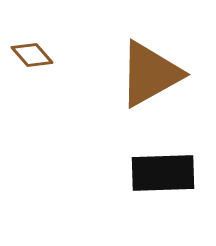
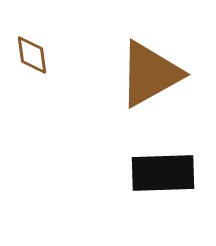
brown diamond: rotated 33 degrees clockwise
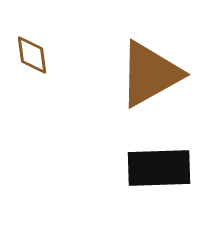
black rectangle: moved 4 px left, 5 px up
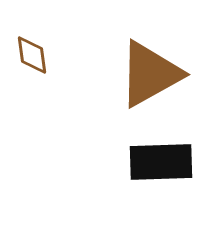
black rectangle: moved 2 px right, 6 px up
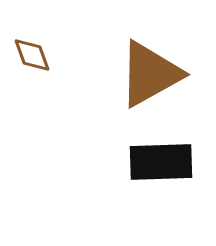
brown diamond: rotated 12 degrees counterclockwise
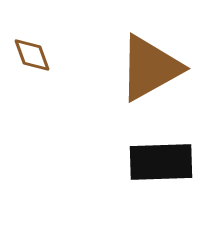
brown triangle: moved 6 px up
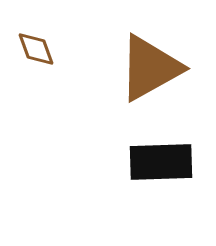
brown diamond: moved 4 px right, 6 px up
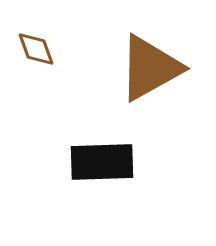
black rectangle: moved 59 px left
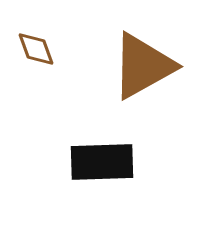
brown triangle: moved 7 px left, 2 px up
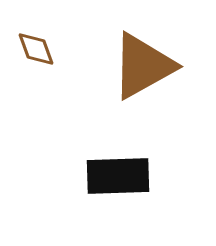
black rectangle: moved 16 px right, 14 px down
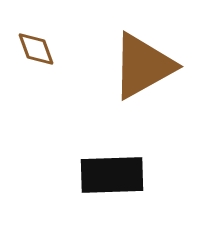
black rectangle: moved 6 px left, 1 px up
